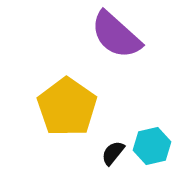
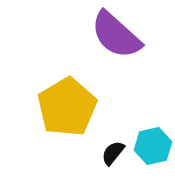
yellow pentagon: rotated 6 degrees clockwise
cyan hexagon: moved 1 px right
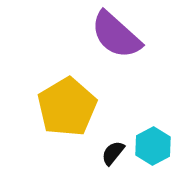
cyan hexagon: rotated 15 degrees counterclockwise
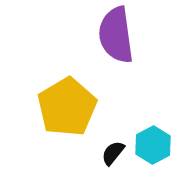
purple semicircle: rotated 40 degrees clockwise
cyan hexagon: moved 1 px up
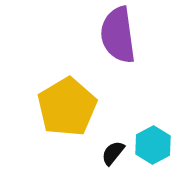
purple semicircle: moved 2 px right
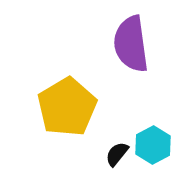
purple semicircle: moved 13 px right, 9 px down
black semicircle: moved 4 px right, 1 px down
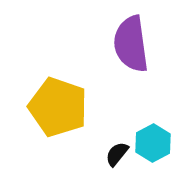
yellow pentagon: moved 9 px left; rotated 22 degrees counterclockwise
cyan hexagon: moved 2 px up
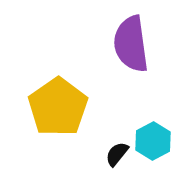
yellow pentagon: rotated 18 degrees clockwise
cyan hexagon: moved 2 px up
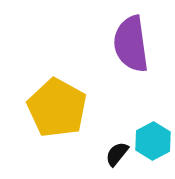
yellow pentagon: moved 1 px left, 1 px down; rotated 8 degrees counterclockwise
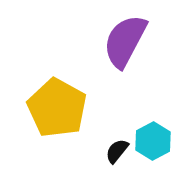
purple semicircle: moved 6 px left, 3 px up; rotated 36 degrees clockwise
black semicircle: moved 3 px up
